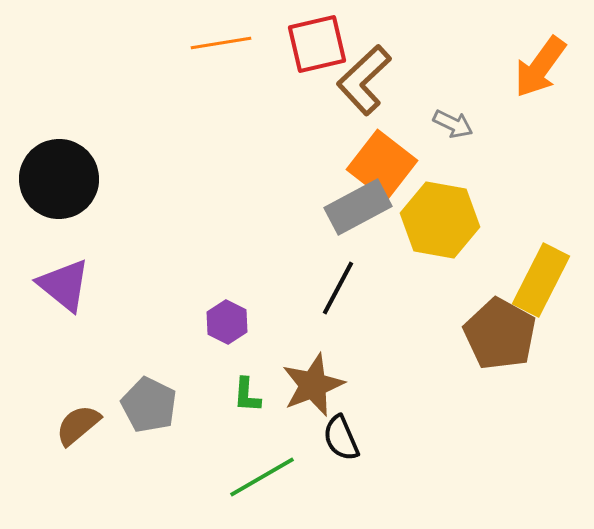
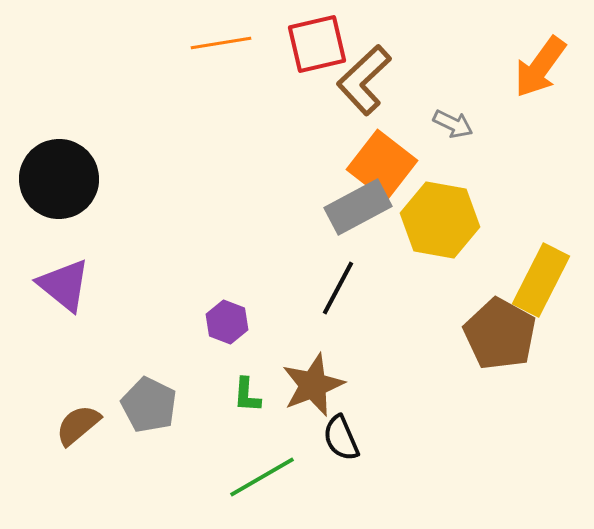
purple hexagon: rotated 6 degrees counterclockwise
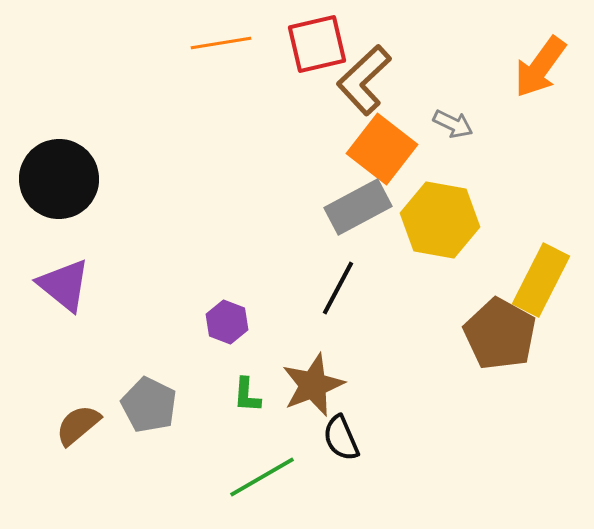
orange square: moved 16 px up
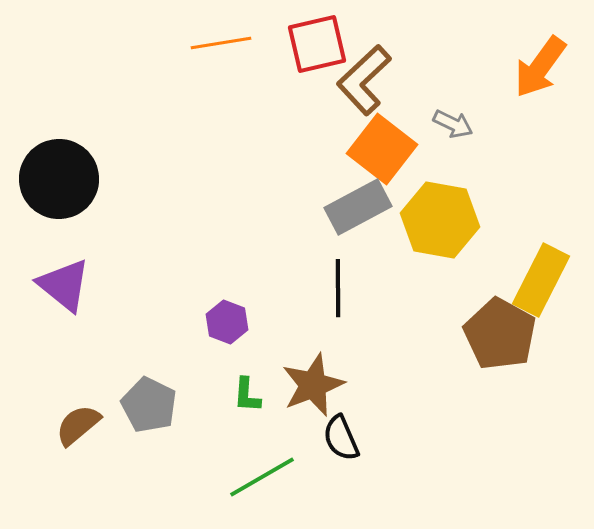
black line: rotated 28 degrees counterclockwise
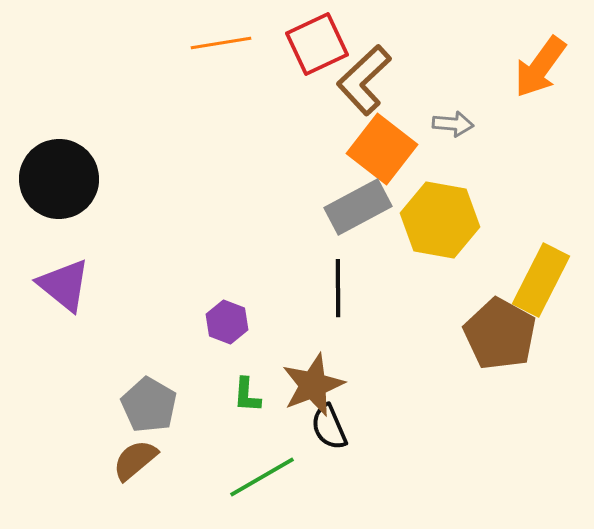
red square: rotated 12 degrees counterclockwise
gray arrow: rotated 21 degrees counterclockwise
gray pentagon: rotated 4 degrees clockwise
brown semicircle: moved 57 px right, 35 px down
black semicircle: moved 12 px left, 11 px up
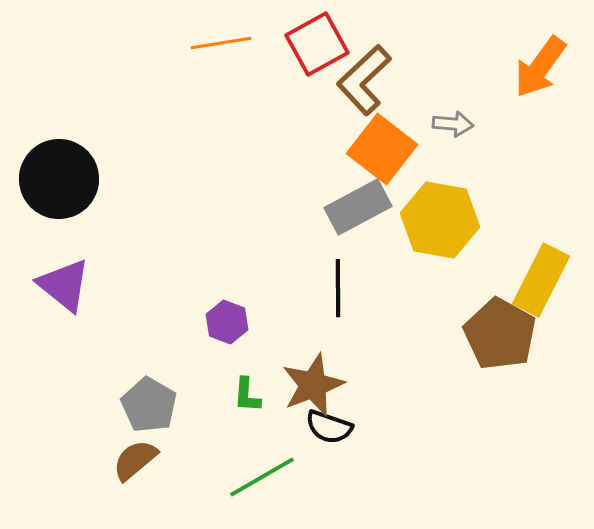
red square: rotated 4 degrees counterclockwise
black semicircle: rotated 48 degrees counterclockwise
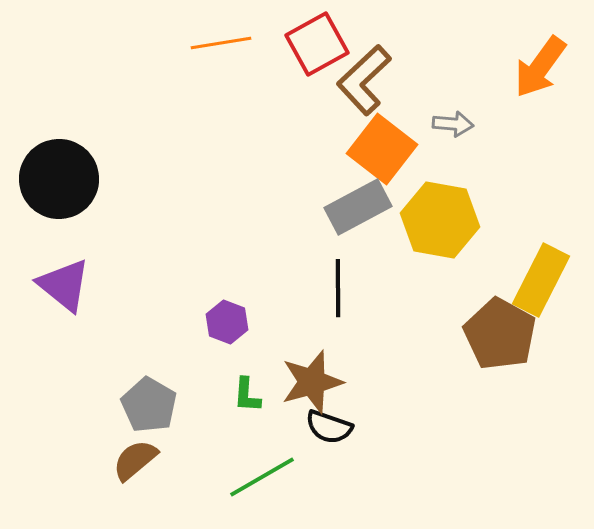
brown star: moved 1 px left, 3 px up; rotated 6 degrees clockwise
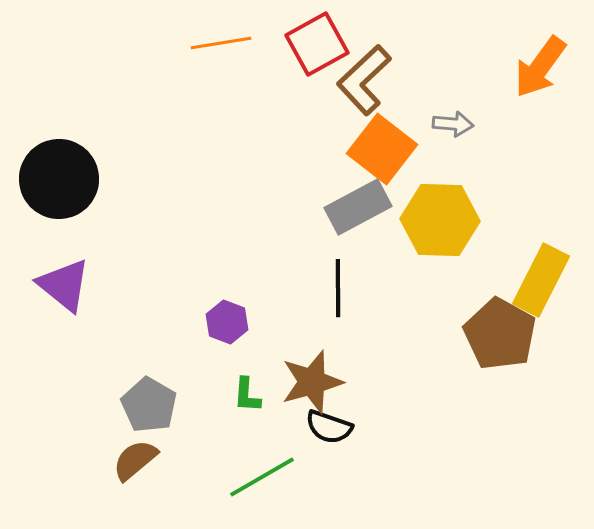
yellow hexagon: rotated 8 degrees counterclockwise
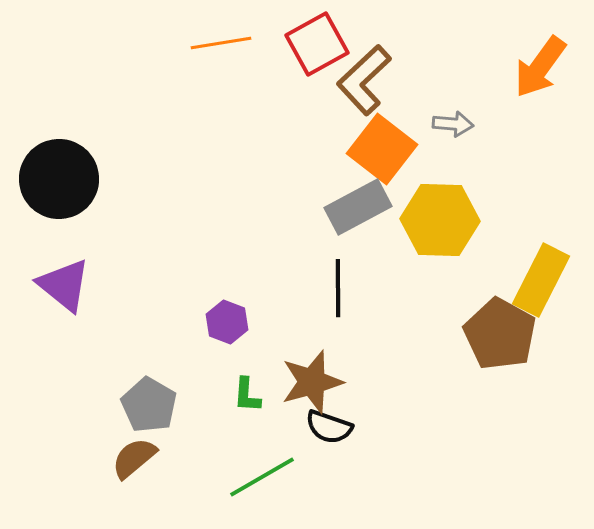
brown semicircle: moved 1 px left, 2 px up
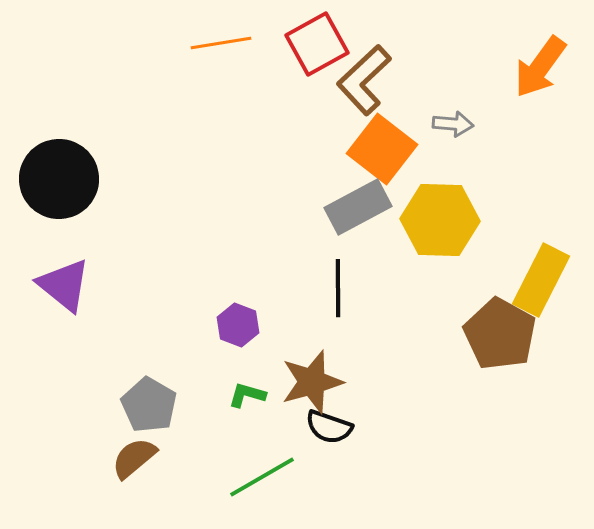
purple hexagon: moved 11 px right, 3 px down
green L-shape: rotated 102 degrees clockwise
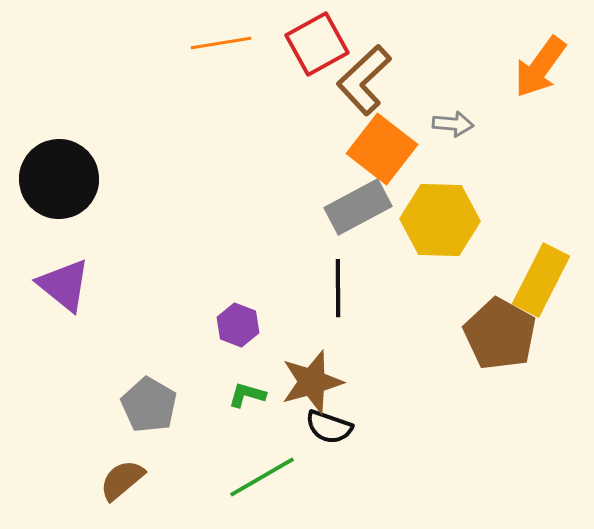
brown semicircle: moved 12 px left, 22 px down
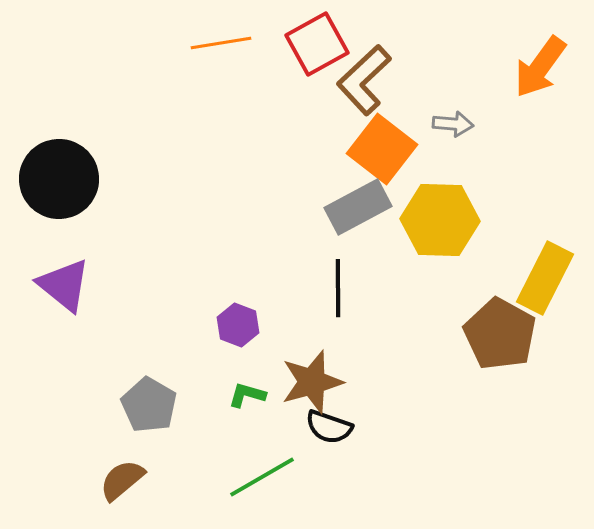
yellow rectangle: moved 4 px right, 2 px up
